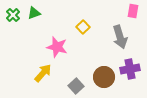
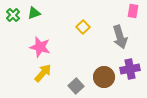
pink star: moved 17 px left
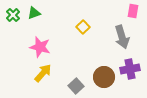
gray arrow: moved 2 px right
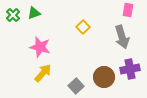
pink rectangle: moved 5 px left, 1 px up
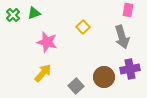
pink star: moved 7 px right, 5 px up
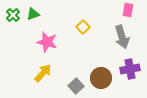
green triangle: moved 1 px left, 1 px down
brown circle: moved 3 px left, 1 px down
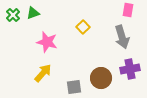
green triangle: moved 1 px up
gray square: moved 2 px left, 1 px down; rotated 35 degrees clockwise
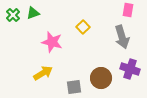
pink star: moved 5 px right
purple cross: rotated 30 degrees clockwise
yellow arrow: rotated 18 degrees clockwise
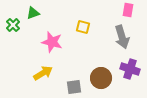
green cross: moved 10 px down
yellow square: rotated 32 degrees counterclockwise
